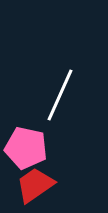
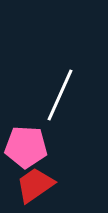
pink pentagon: moved 1 px up; rotated 9 degrees counterclockwise
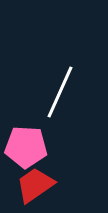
white line: moved 3 px up
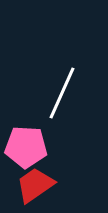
white line: moved 2 px right, 1 px down
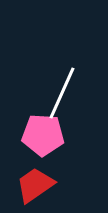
pink pentagon: moved 17 px right, 12 px up
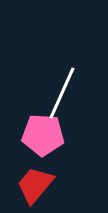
red trapezoid: rotated 15 degrees counterclockwise
